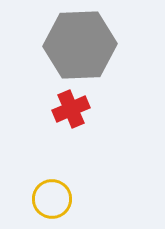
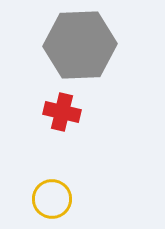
red cross: moved 9 px left, 3 px down; rotated 36 degrees clockwise
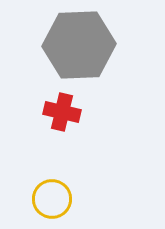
gray hexagon: moved 1 px left
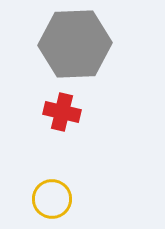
gray hexagon: moved 4 px left, 1 px up
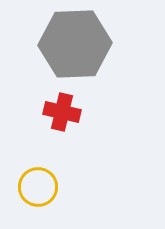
yellow circle: moved 14 px left, 12 px up
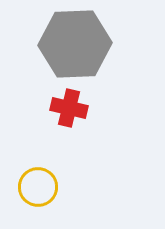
red cross: moved 7 px right, 4 px up
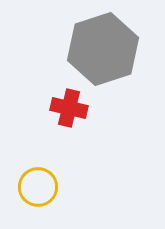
gray hexagon: moved 28 px right, 5 px down; rotated 16 degrees counterclockwise
